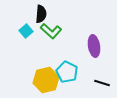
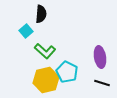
green L-shape: moved 6 px left, 20 px down
purple ellipse: moved 6 px right, 11 px down
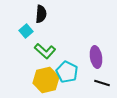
purple ellipse: moved 4 px left
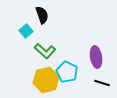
black semicircle: moved 1 px right, 1 px down; rotated 24 degrees counterclockwise
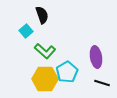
cyan pentagon: rotated 15 degrees clockwise
yellow hexagon: moved 1 px left, 1 px up; rotated 15 degrees clockwise
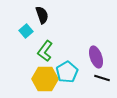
green L-shape: rotated 85 degrees clockwise
purple ellipse: rotated 10 degrees counterclockwise
black line: moved 5 px up
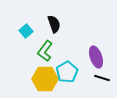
black semicircle: moved 12 px right, 9 px down
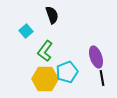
black semicircle: moved 2 px left, 9 px up
cyan pentagon: rotated 10 degrees clockwise
black line: rotated 63 degrees clockwise
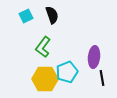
cyan square: moved 15 px up; rotated 16 degrees clockwise
green L-shape: moved 2 px left, 4 px up
purple ellipse: moved 2 px left; rotated 25 degrees clockwise
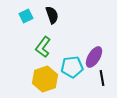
purple ellipse: rotated 25 degrees clockwise
cyan pentagon: moved 5 px right, 5 px up; rotated 15 degrees clockwise
yellow hexagon: rotated 20 degrees counterclockwise
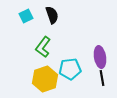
purple ellipse: moved 6 px right; rotated 40 degrees counterclockwise
cyan pentagon: moved 2 px left, 2 px down
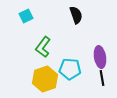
black semicircle: moved 24 px right
cyan pentagon: rotated 10 degrees clockwise
